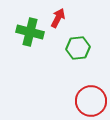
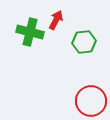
red arrow: moved 2 px left, 2 px down
green hexagon: moved 6 px right, 6 px up
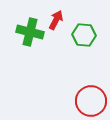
green hexagon: moved 7 px up; rotated 10 degrees clockwise
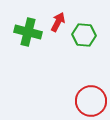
red arrow: moved 2 px right, 2 px down
green cross: moved 2 px left
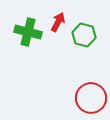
green hexagon: rotated 10 degrees clockwise
red circle: moved 3 px up
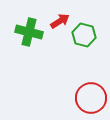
red arrow: moved 2 px right, 1 px up; rotated 30 degrees clockwise
green cross: moved 1 px right
